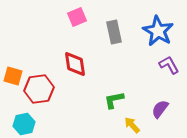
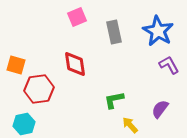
orange square: moved 3 px right, 11 px up
yellow arrow: moved 2 px left
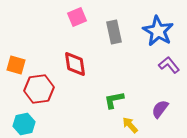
purple L-shape: rotated 10 degrees counterclockwise
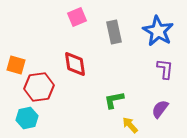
purple L-shape: moved 4 px left, 4 px down; rotated 45 degrees clockwise
red hexagon: moved 2 px up
cyan hexagon: moved 3 px right, 6 px up
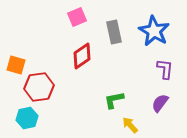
blue star: moved 4 px left
red diamond: moved 7 px right, 8 px up; rotated 64 degrees clockwise
purple semicircle: moved 6 px up
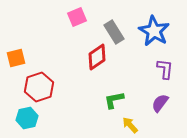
gray rectangle: rotated 20 degrees counterclockwise
red diamond: moved 15 px right, 1 px down
orange square: moved 7 px up; rotated 30 degrees counterclockwise
red hexagon: rotated 12 degrees counterclockwise
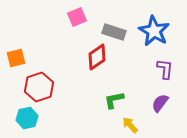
gray rectangle: rotated 40 degrees counterclockwise
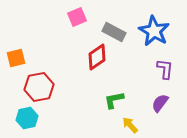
gray rectangle: rotated 10 degrees clockwise
red hexagon: rotated 8 degrees clockwise
